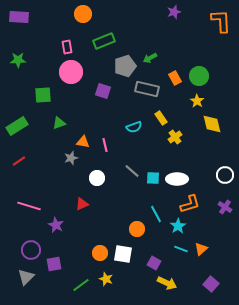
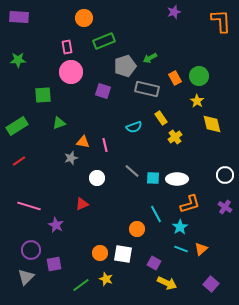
orange circle at (83, 14): moved 1 px right, 4 px down
cyan star at (178, 226): moved 2 px right, 1 px down
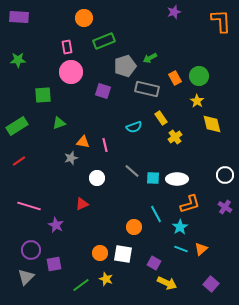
orange circle at (137, 229): moved 3 px left, 2 px up
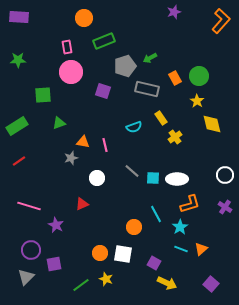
orange L-shape at (221, 21): rotated 45 degrees clockwise
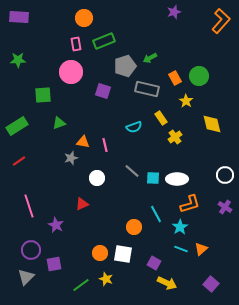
pink rectangle at (67, 47): moved 9 px right, 3 px up
yellow star at (197, 101): moved 11 px left
pink line at (29, 206): rotated 55 degrees clockwise
